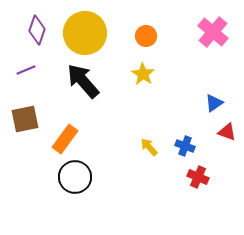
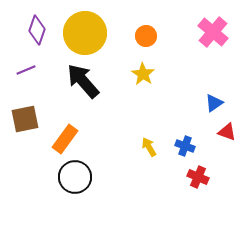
yellow arrow: rotated 12 degrees clockwise
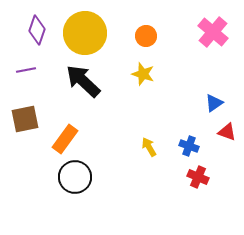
purple line: rotated 12 degrees clockwise
yellow star: rotated 15 degrees counterclockwise
black arrow: rotated 6 degrees counterclockwise
blue cross: moved 4 px right
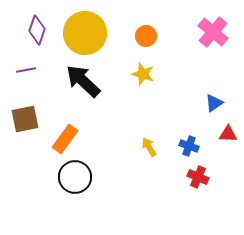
red triangle: moved 1 px right, 2 px down; rotated 18 degrees counterclockwise
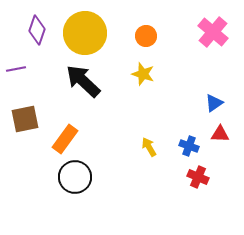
purple line: moved 10 px left, 1 px up
red triangle: moved 8 px left
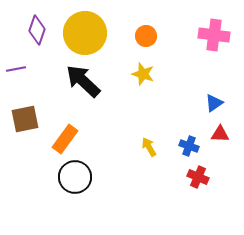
pink cross: moved 1 px right, 3 px down; rotated 32 degrees counterclockwise
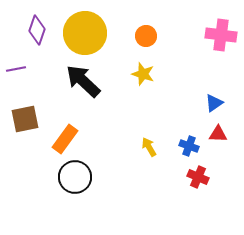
pink cross: moved 7 px right
red triangle: moved 2 px left
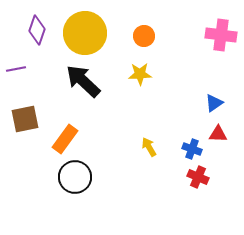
orange circle: moved 2 px left
yellow star: moved 3 px left; rotated 20 degrees counterclockwise
blue cross: moved 3 px right, 3 px down
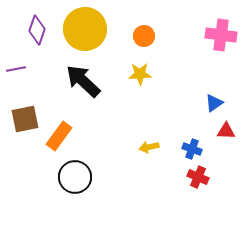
yellow circle: moved 4 px up
red triangle: moved 8 px right, 3 px up
orange rectangle: moved 6 px left, 3 px up
yellow arrow: rotated 72 degrees counterclockwise
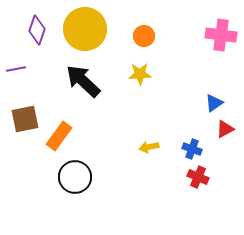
red triangle: moved 1 px left, 2 px up; rotated 30 degrees counterclockwise
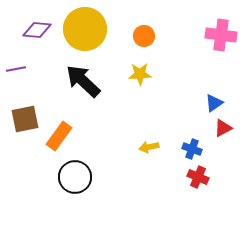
purple diamond: rotated 76 degrees clockwise
red triangle: moved 2 px left, 1 px up
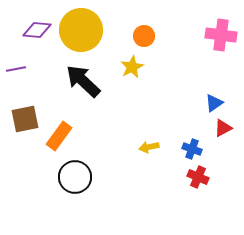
yellow circle: moved 4 px left, 1 px down
yellow star: moved 8 px left, 7 px up; rotated 25 degrees counterclockwise
